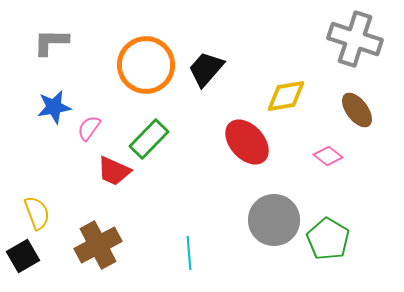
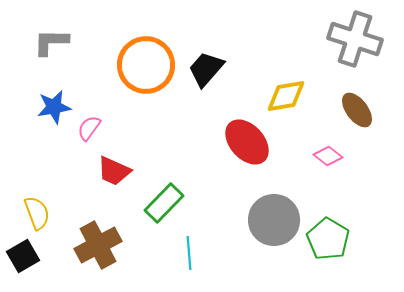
green rectangle: moved 15 px right, 64 px down
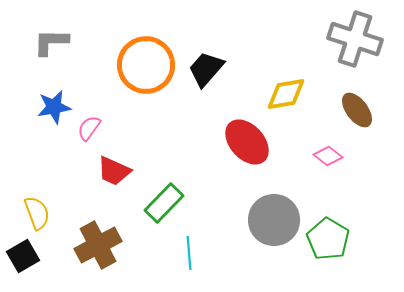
yellow diamond: moved 2 px up
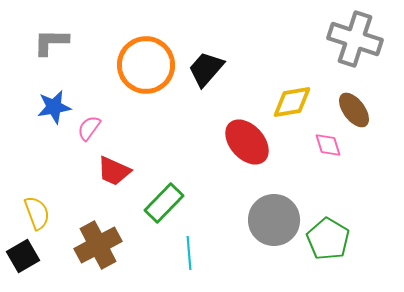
yellow diamond: moved 6 px right, 8 px down
brown ellipse: moved 3 px left
pink diamond: moved 11 px up; rotated 36 degrees clockwise
